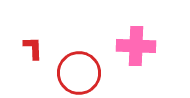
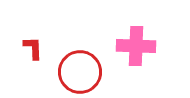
red circle: moved 1 px right, 1 px up
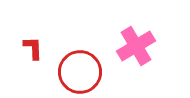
pink cross: rotated 33 degrees counterclockwise
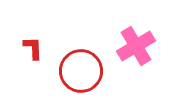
red circle: moved 1 px right, 1 px up
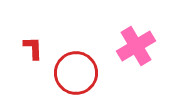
red circle: moved 5 px left, 2 px down
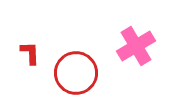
red L-shape: moved 3 px left, 5 px down
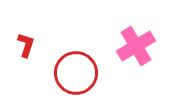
red L-shape: moved 4 px left, 8 px up; rotated 20 degrees clockwise
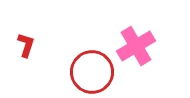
red circle: moved 16 px right, 1 px up
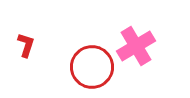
red circle: moved 5 px up
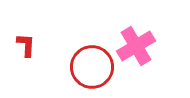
red L-shape: rotated 15 degrees counterclockwise
